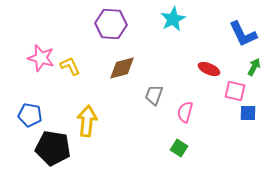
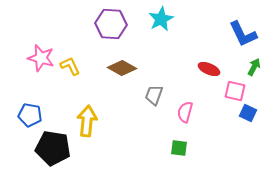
cyan star: moved 12 px left
brown diamond: rotated 44 degrees clockwise
blue square: rotated 24 degrees clockwise
green square: rotated 24 degrees counterclockwise
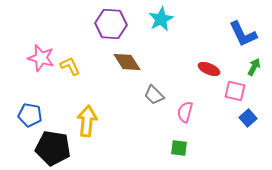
brown diamond: moved 5 px right, 6 px up; rotated 28 degrees clockwise
gray trapezoid: rotated 65 degrees counterclockwise
blue square: moved 5 px down; rotated 24 degrees clockwise
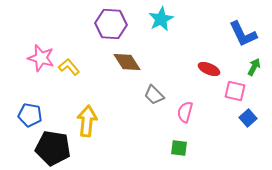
yellow L-shape: moved 1 px left, 1 px down; rotated 15 degrees counterclockwise
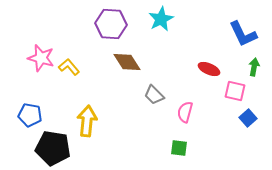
green arrow: rotated 18 degrees counterclockwise
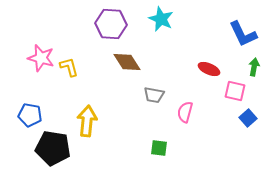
cyan star: rotated 20 degrees counterclockwise
yellow L-shape: rotated 25 degrees clockwise
gray trapezoid: rotated 35 degrees counterclockwise
green square: moved 20 px left
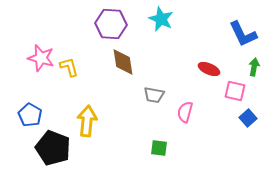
brown diamond: moved 4 px left; rotated 24 degrees clockwise
blue pentagon: rotated 20 degrees clockwise
black pentagon: rotated 12 degrees clockwise
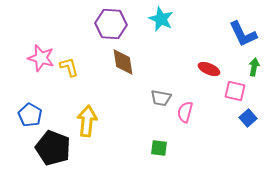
gray trapezoid: moved 7 px right, 3 px down
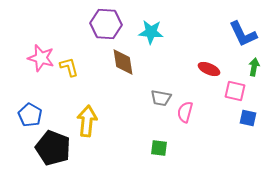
cyan star: moved 10 px left, 13 px down; rotated 20 degrees counterclockwise
purple hexagon: moved 5 px left
blue square: rotated 36 degrees counterclockwise
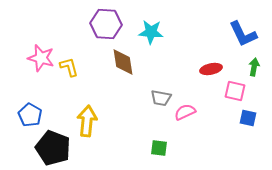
red ellipse: moved 2 px right; rotated 35 degrees counterclockwise
pink semicircle: rotated 50 degrees clockwise
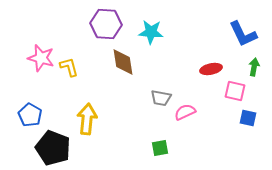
yellow arrow: moved 2 px up
green square: moved 1 px right; rotated 18 degrees counterclockwise
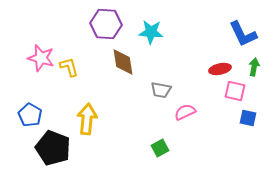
red ellipse: moved 9 px right
gray trapezoid: moved 8 px up
green square: rotated 18 degrees counterclockwise
